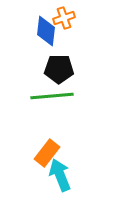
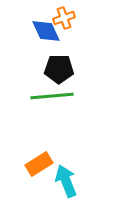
blue diamond: rotated 32 degrees counterclockwise
orange rectangle: moved 8 px left, 11 px down; rotated 20 degrees clockwise
cyan arrow: moved 6 px right, 6 px down
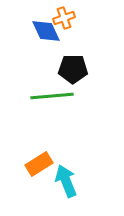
black pentagon: moved 14 px right
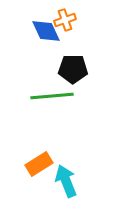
orange cross: moved 1 px right, 2 px down
